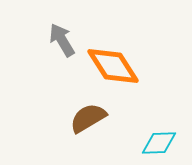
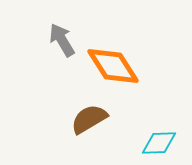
brown semicircle: moved 1 px right, 1 px down
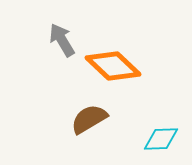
orange diamond: rotated 14 degrees counterclockwise
cyan diamond: moved 2 px right, 4 px up
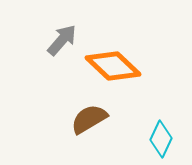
gray arrow: rotated 72 degrees clockwise
cyan diamond: rotated 63 degrees counterclockwise
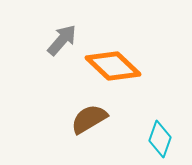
cyan diamond: moved 1 px left; rotated 6 degrees counterclockwise
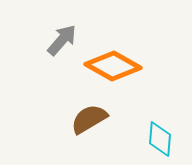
orange diamond: rotated 14 degrees counterclockwise
cyan diamond: rotated 15 degrees counterclockwise
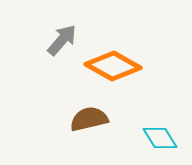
brown semicircle: rotated 18 degrees clockwise
cyan diamond: moved 1 px up; rotated 36 degrees counterclockwise
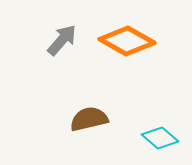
orange diamond: moved 14 px right, 25 px up
cyan diamond: rotated 18 degrees counterclockwise
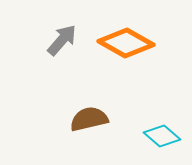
orange diamond: moved 1 px left, 2 px down
cyan diamond: moved 2 px right, 2 px up
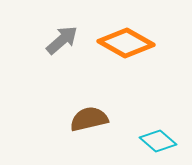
gray arrow: rotated 8 degrees clockwise
cyan diamond: moved 4 px left, 5 px down
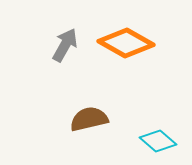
gray arrow: moved 3 px right, 5 px down; rotated 20 degrees counterclockwise
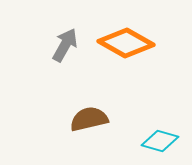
cyan diamond: moved 2 px right; rotated 24 degrees counterclockwise
